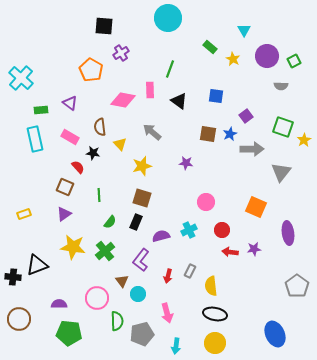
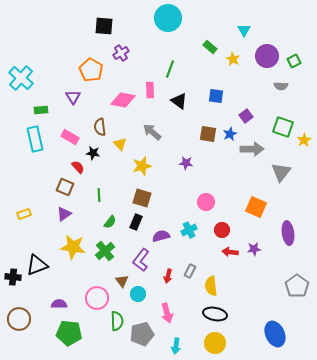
purple triangle at (70, 103): moved 3 px right, 6 px up; rotated 21 degrees clockwise
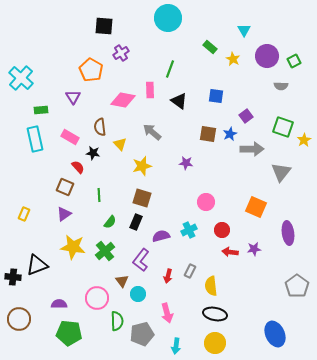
yellow rectangle at (24, 214): rotated 48 degrees counterclockwise
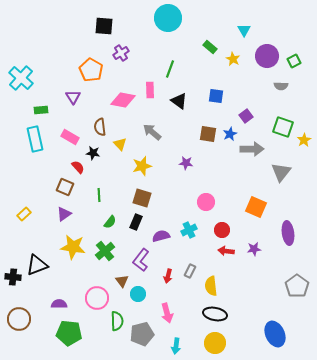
yellow rectangle at (24, 214): rotated 24 degrees clockwise
red arrow at (230, 252): moved 4 px left, 1 px up
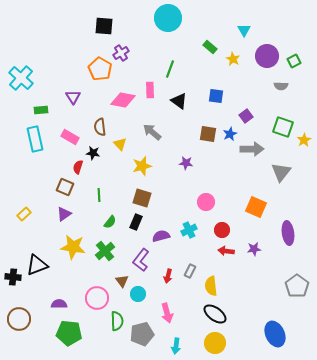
orange pentagon at (91, 70): moved 9 px right, 1 px up
red semicircle at (78, 167): rotated 120 degrees counterclockwise
black ellipse at (215, 314): rotated 25 degrees clockwise
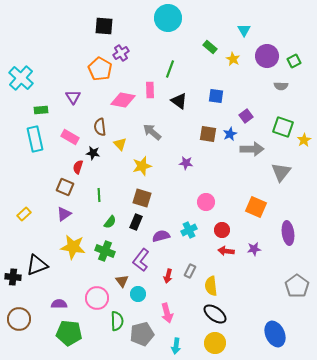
green cross at (105, 251): rotated 30 degrees counterclockwise
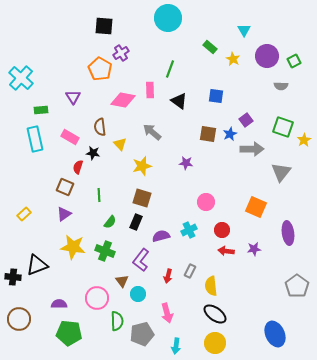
purple square at (246, 116): moved 4 px down
